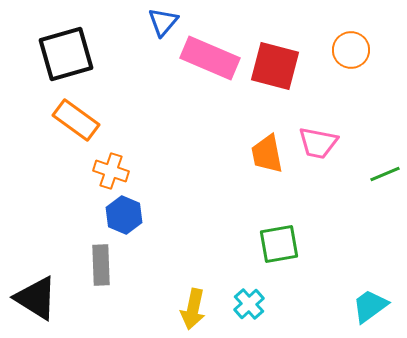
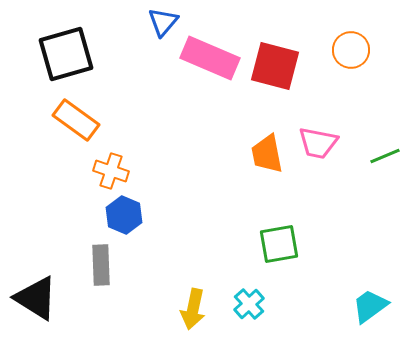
green line: moved 18 px up
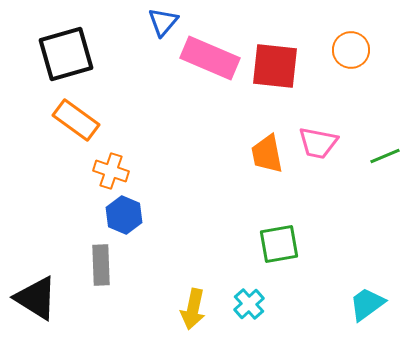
red square: rotated 9 degrees counterclockwise
cyan trapezoid: moved 3 px left, 2 px up
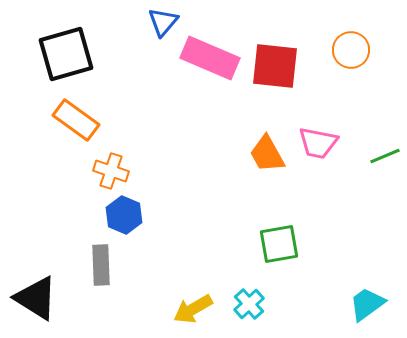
orange trapezoid: rotated 18 degrees counterclockwise
yellow arrow: rotated 48 degrees clockwise
